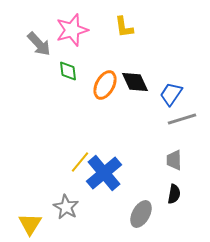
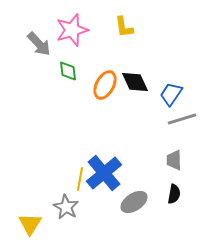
yellow line: moved 17 px down; rotated 30 degrees counterclockwise
gray ellipse: moved 7 px left, 12 px up; rotated 28 degrees clockwise
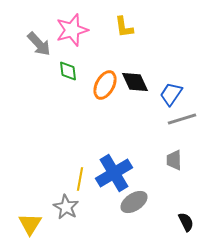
blue cross: moved 10 px right; rotated 9 degrees clockwise
black semicircle: moved 12 px right, 28 px down; rotated 36 degrees counterclockwise
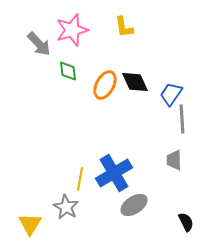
gray line: rotated 76 degrees counterclockwise
gray ellipse: moved 3 px down
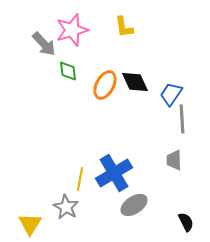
gray arrow: moved 5 px right
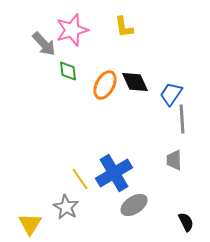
yellow line: rotated 45 degrees counterclockwise
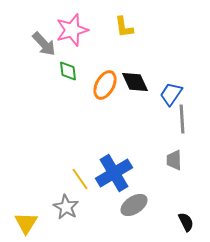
yellow triangle: moved 4 px left, 1 px up
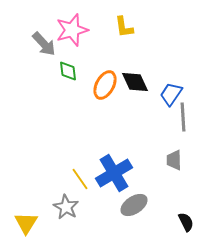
gray line: moved 1 px right, 2 px up
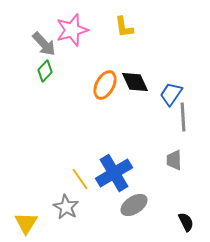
green diamond: moved 23 px left; rotated 50 degrees clockwise
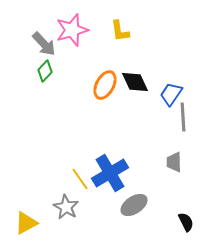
yellow L-shape: moved 4 px left, 4 px down
gray trapezoid: moved 2 px down
blue cross: moved 4 px left
yellow triangle: rotated 30 degrees clockwise
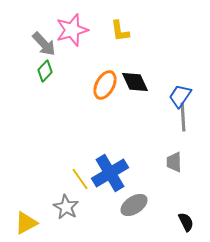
blue trapezoid: moved 9 px right, 2 px down
